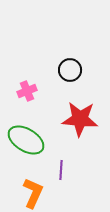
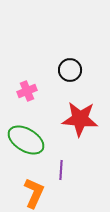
orange L-shape: moved 1 px right
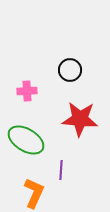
pink cross: rotated 18 degrees clockwise
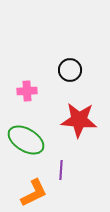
red star: moved 1 px left, 1 px down
orange L-shape: rotated 40 degrees clockwise
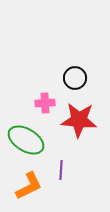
black circle: moved 5 px right, 8 px down
pink cross: moved 18 px right, 12 px down
orange L-shape: moved 5 px left, 7 px up
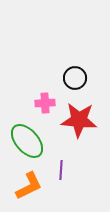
green ellipse: moved 1 px right, 1 px down; rotated 18 degrees clockwise
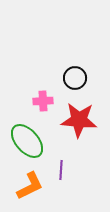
pink cross: moved 2 px left, 2 px up
orange L-shape: moved 1 px right
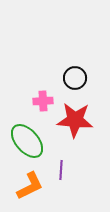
red star: moved 4 px left
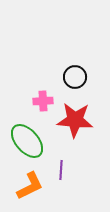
black circle: moved 1 px up
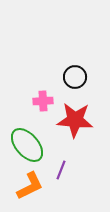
green ellipse: moved 4 px down
purple line: rotated 18 degrees clockwise
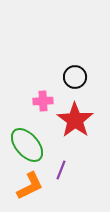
red star: rotated 30 degrees clockwise
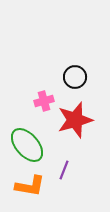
pink cross: moved 1 px right; rotated 12 degrees counterclockwise
red star: rotated 21 degrees clockwise
purple line: moved 3 px right
orange L-shape: rotated 36 degrees clockwise
